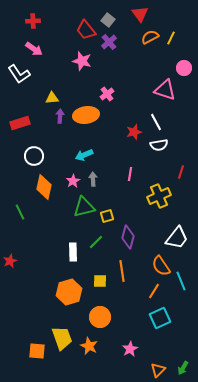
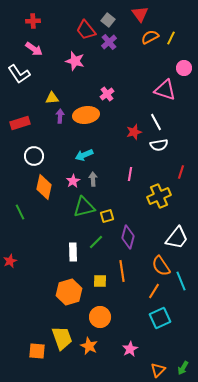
pink star at (82, 61): moved 7 px left
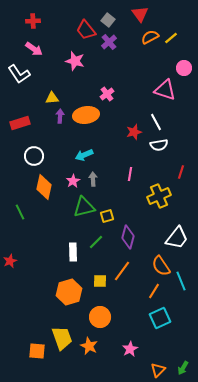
yellow line at (171, 38): rotated 24 degrees clockwise
orange line at (122, 271): rotated 45 degrees clockwise
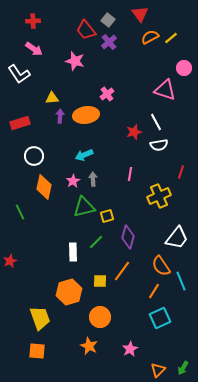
yellow trapezoid at (62, 338): moved 22 px left, 20 px up
